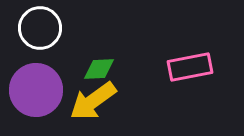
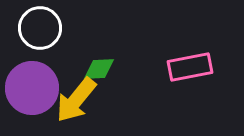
purple circle: moved 4 px left, 2 px up
yellow arrow: moved 17 px left, 1 px up; rotated 15 degrees counterclockwise
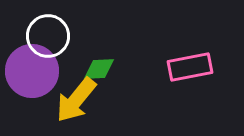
white circle: moved 8 px right, 8 px down
purple circle: moved 17 px up
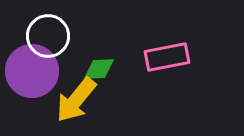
pink rectangle: moved 23 px left, 10 px up
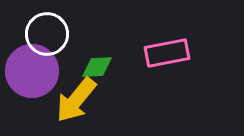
white circle: moved 1 px left, 2 px up
pink rectangle: moved 4 px up
green diamond: moved 2 px left, 2 px up
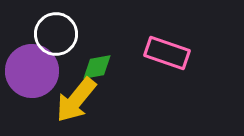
white circle: moved 9 px right
pink rectangle: rotated 30 degrees clockwise
green diamond: rotated 8 degrees counterclockwise
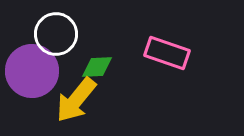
green diamond: rotated 8 degrees clockwise
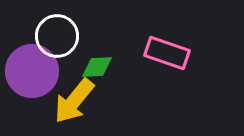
white circle: moved 1 px right, 2 px down
yellow arrow: moved 2 px left, 1 px down
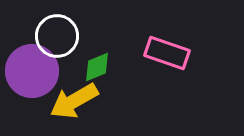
green diamond: rotated 20 degrees counterclockwise
yellow arrow: rotated 21 degrees clockwise
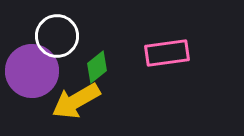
pink rectangle: rotated 27 degrees counterclockwise
green diamond: rotated 16 degrees counterclockwise
yellow arrow: moved 2 px right
